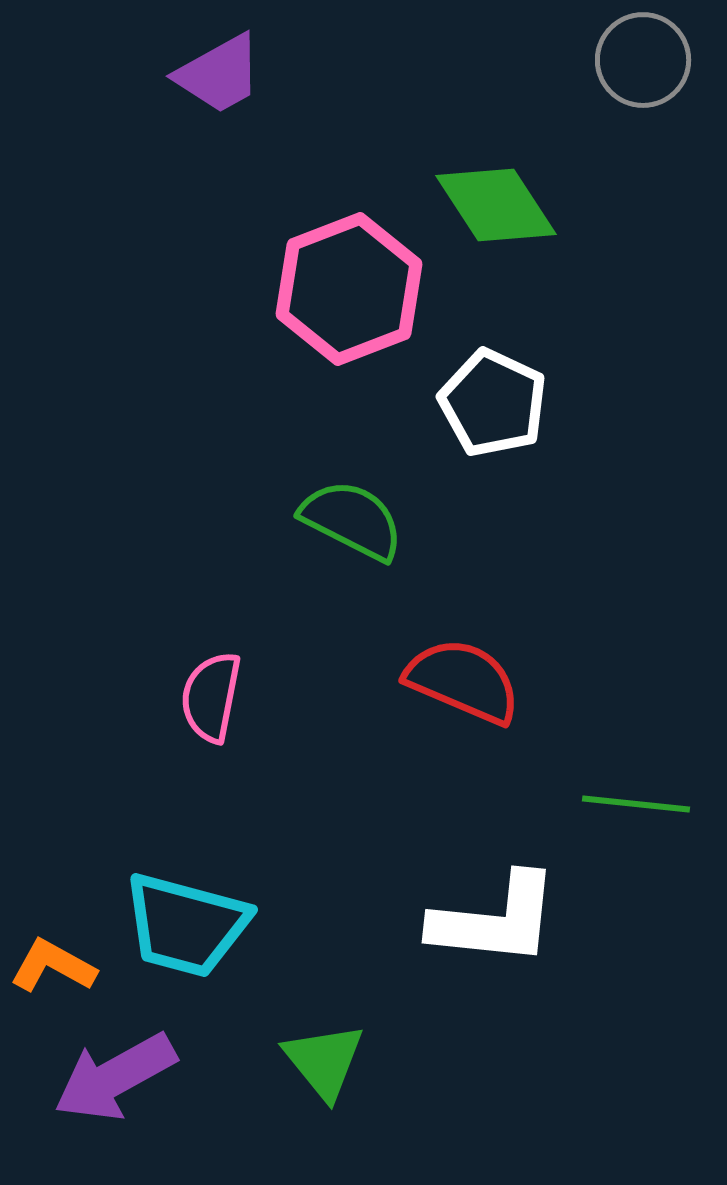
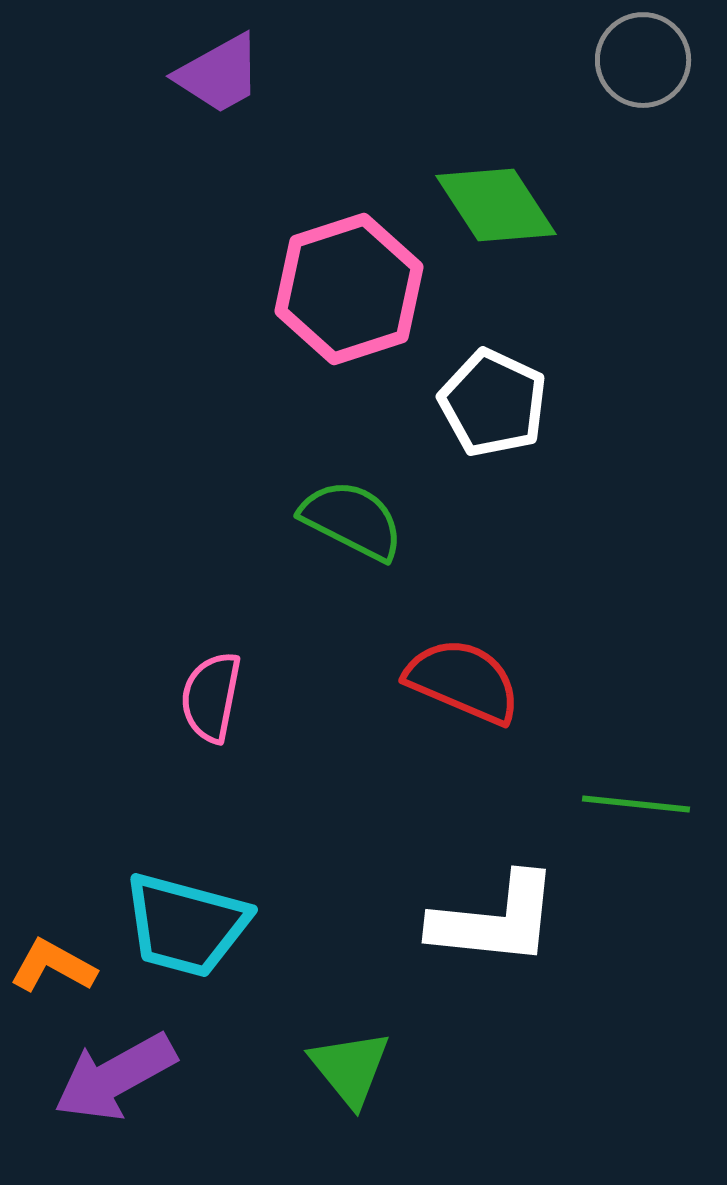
pink hexagon: rotated 3 degrees clockwise
green triangle: moved 26 px right, 7 px down
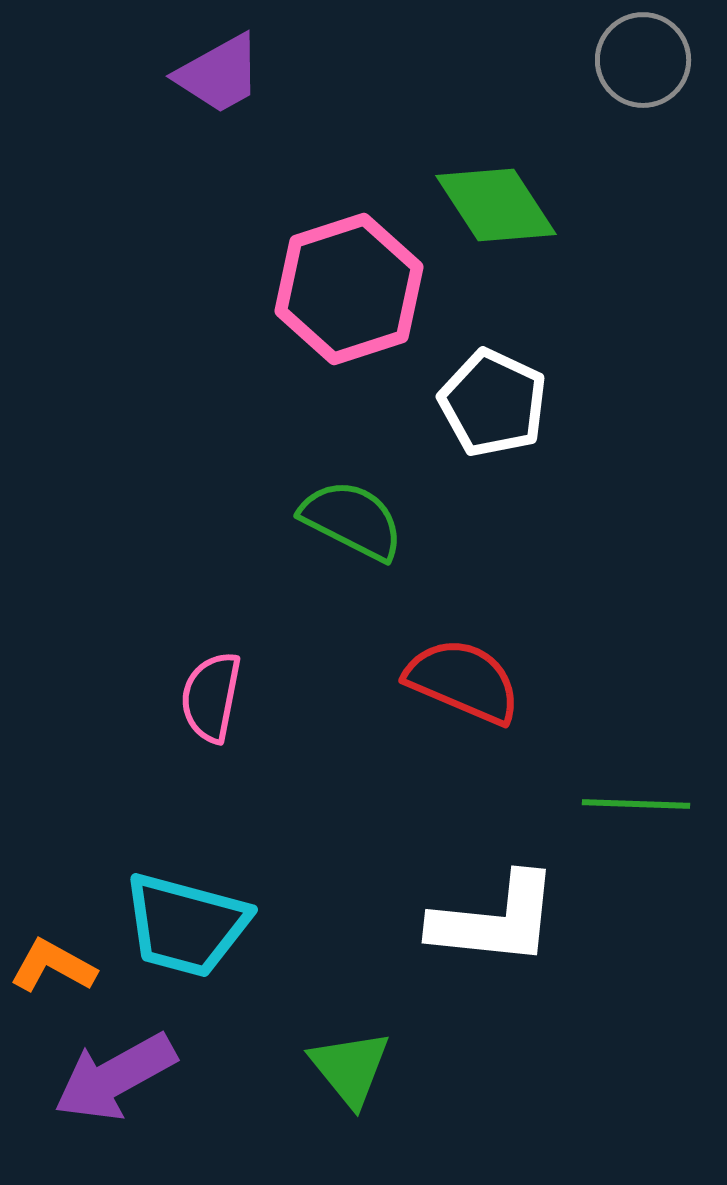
green line: rotated 4 degrees counterclockwise
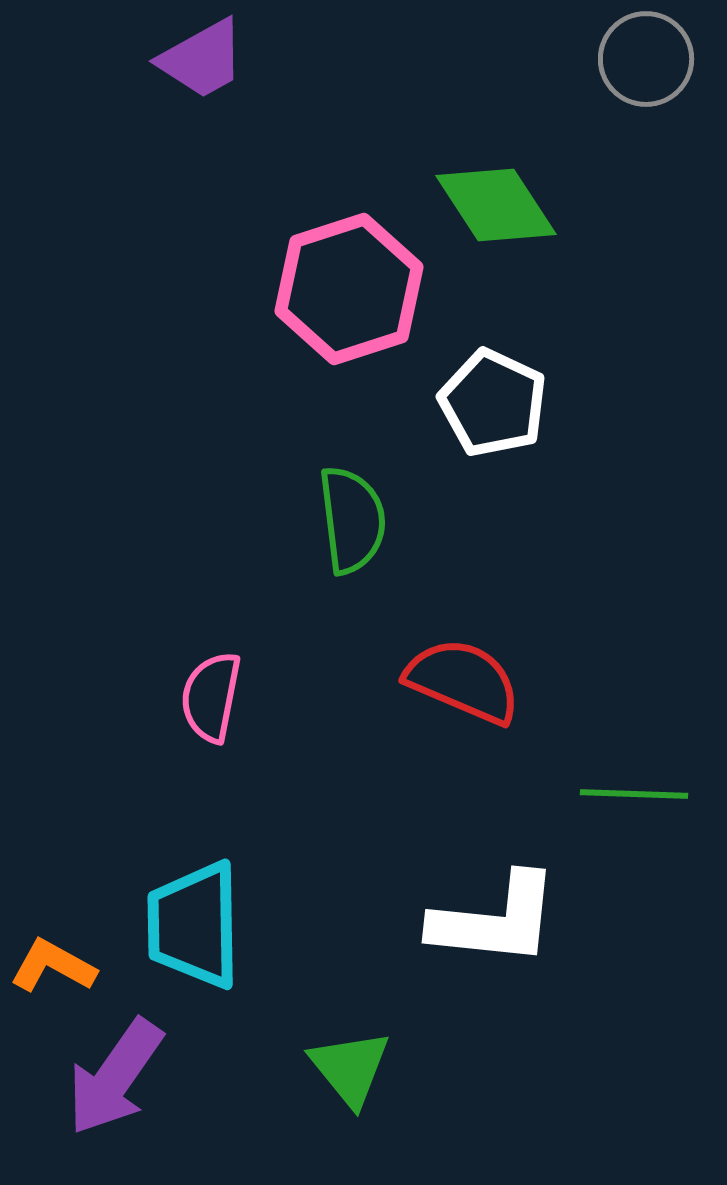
gray circle: moved 3 px right, 1 px up
purple trapezoid: moved 17 px left, 15 px up
green semicircle: rotated 56 degrees clockwise
green line: moved 2 px left, 10 px up
cyan trapezoid: moved 8 px right; rotated 74 degrees clockwise
purple arrow: rotated 26 degrees counterclockwise
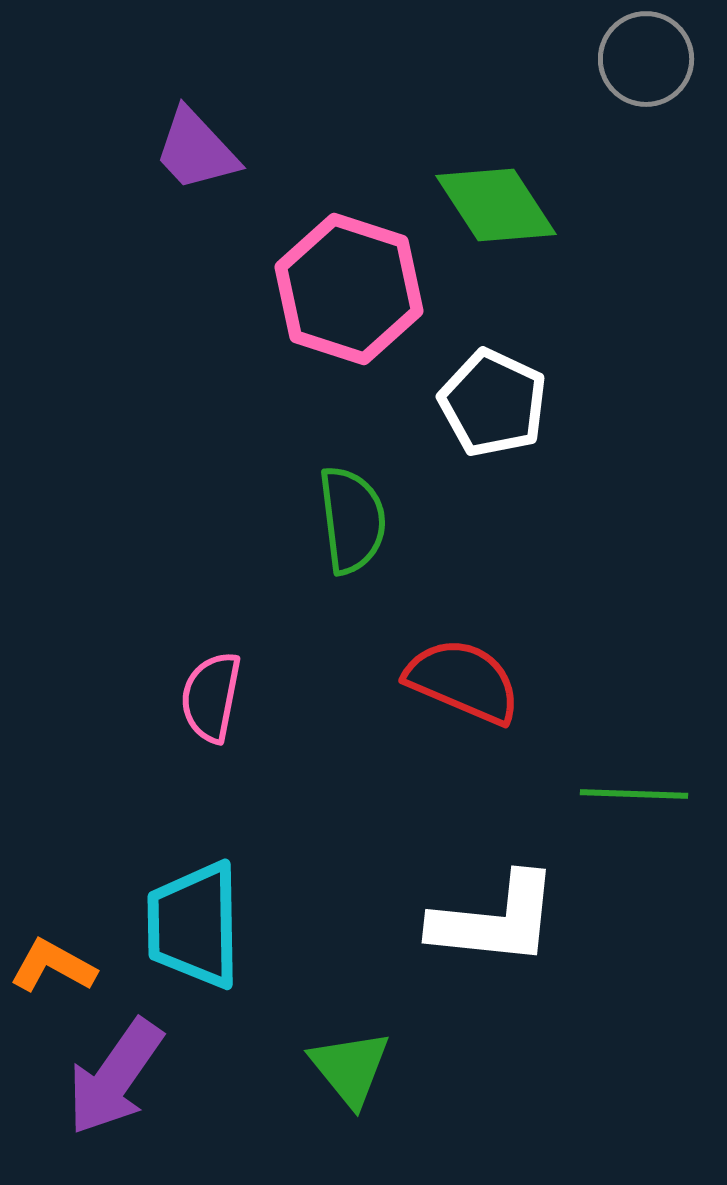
purple trapezoid: moved 6 px left, 91 px down; rotated 76 degrees clockwise
pink hexagon: rotated 24 degrees counterclockwise
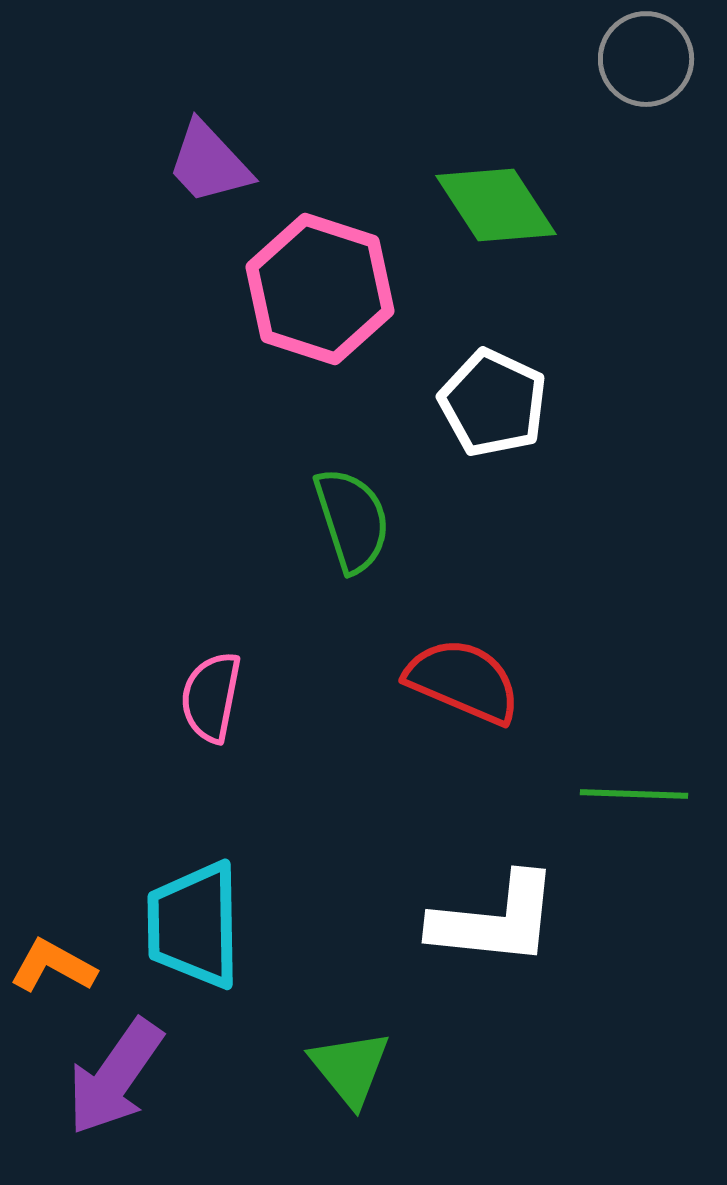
purple trapezoid: moved 13 px right, 13 px down
pink hexagon: moved 29 px left
green semicircle: rotated 11 degrees counterclockwise
